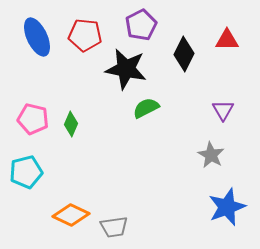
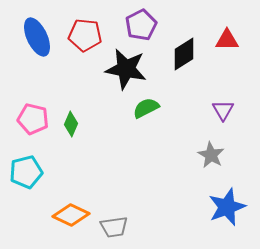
black diamond: rotated 32 degrees clockwise
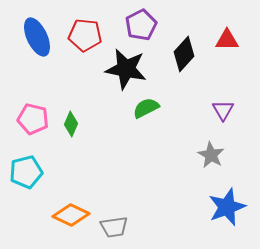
black diamond: rotated 16 degrees counterclockwise
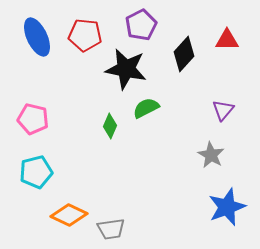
purple triangle: rotated 10 degrees clockwise
green diamond: moved 39 px right, 2 px down
cyan pentagon: moved 10 px right
orange diamond: moved 2 px left
gray trapezoid: moved 3 px left, 2 px down
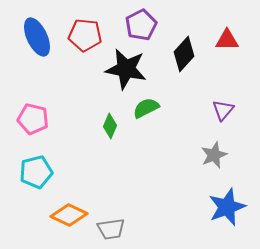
gray star: moved 3 px right; rotated 20 degrees clockwise
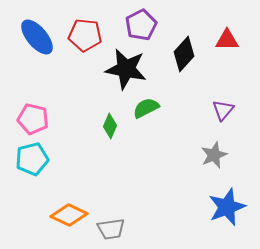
blue ellipse: rotated 15 degrees counterclockwise
cyan pentagon: moved 4 px left, 13 px up
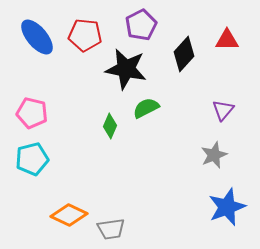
pink pentagon: moved 1 px left, 6 px up
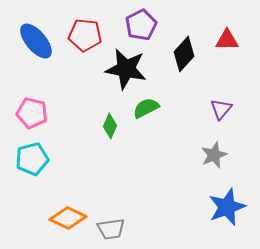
blue ellipse: moved 1 px left, 4 px down
purple triangle: moved 2 px left, 1 px up
orange diamond: moved 1 px left, 3 px down
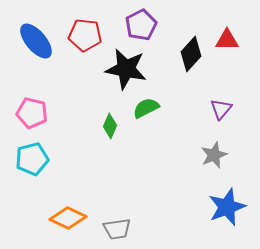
black diamond: moved 7 px right
gray trapezoid: moved 6 px right
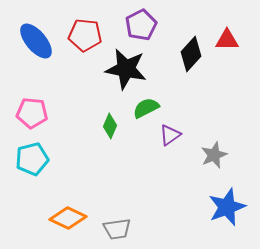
purple triangle: moved 51 px left, 26 px down; rotated 15 degrees clockwise
pink pentagon: rotated 8 degrees counterclockwise
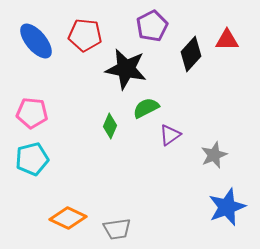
purple pentagon: moved 11 px right, 1 px down
